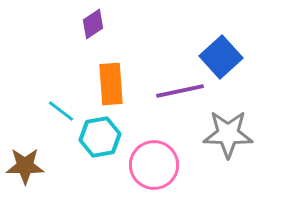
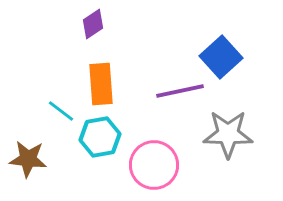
orange rectangle: moved 10 px left
brown star: moved 3 px right, 7 px up; rotated 6 degrees clockwise
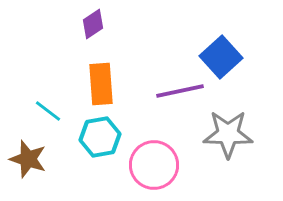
cyan line: moved 13 px left
brown star: rotated 12 degrees clockwise
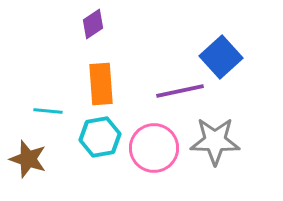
cyan line: rotated 32 degrees counterclockwise
gray star: moved 13 px left, 7 px down
pink circle: moved 17 px up
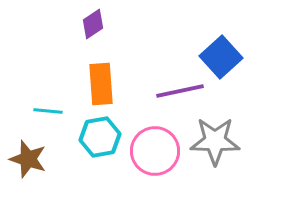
pink circle: moved 1 px right, 3 px down
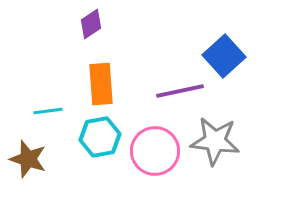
purple diamond: moved 2 px left
blue square: moved 3 px right, 1 px up
cyan line: rotated 12 degrees counterclockwise
gray star: rotated 6 degrees clockwise
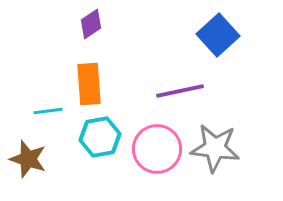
blue square: moved 6 px left, 21 px up
orange rectangle: moved 12 px left
gray star: moved 7 px down
pink circle: moved 2 px right, 2 px up
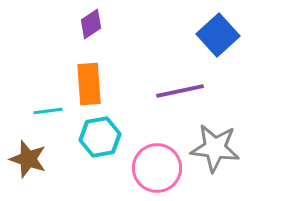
pink circle: moved 19 px down
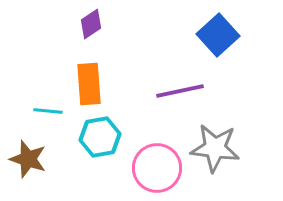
cyan line: rotated 12 degrees clockwise
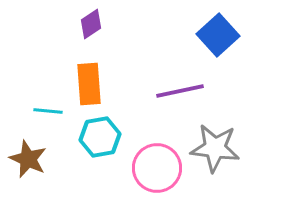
brown star: rotated 6 degrees clockwise
